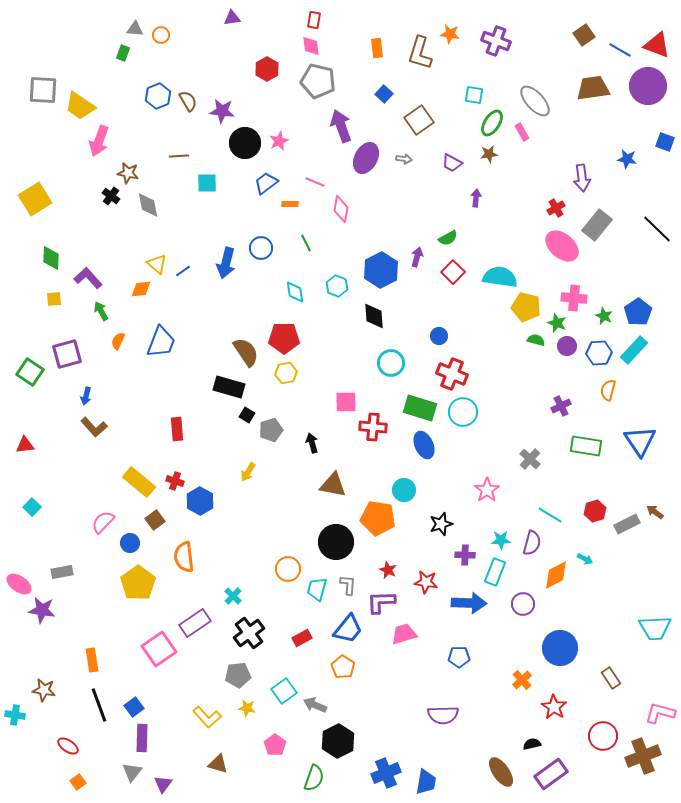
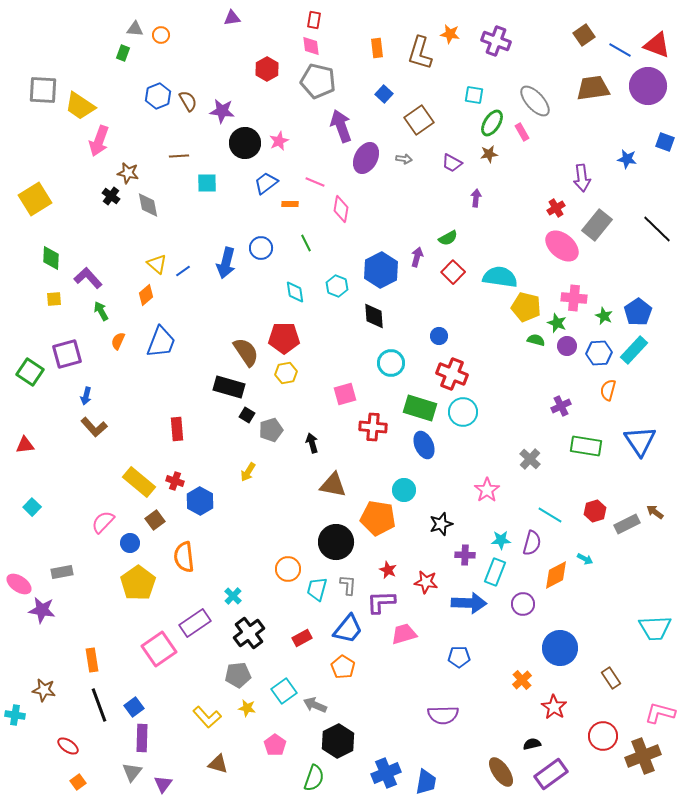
orange diamond at (141, 289): moved 5 px right, 6 px down; rotated 35 degrees counterclockwise
pink square at (346, 402): moved 1 px left, 8 px up; rotated 15 degrees counterclockwise
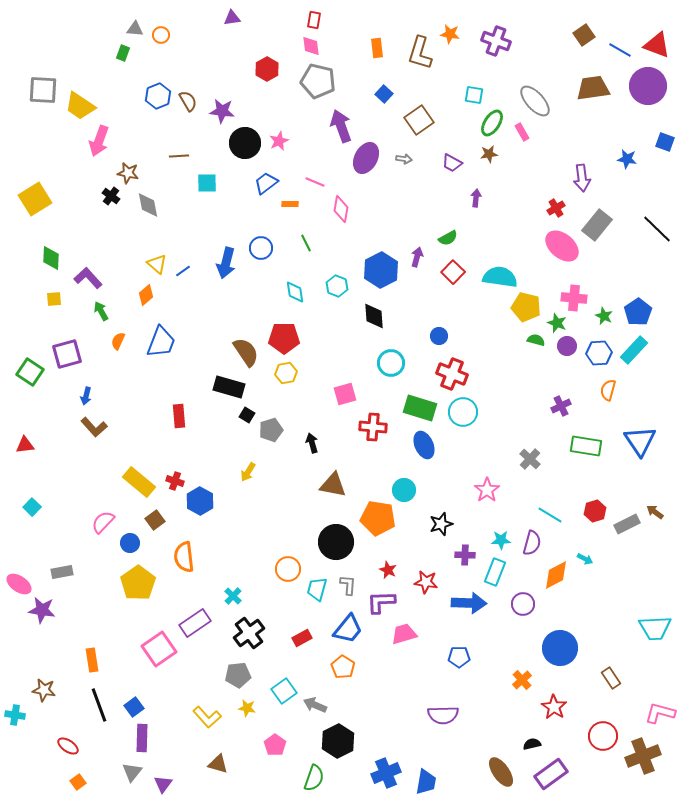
red rectangle at (177, 429): moved 2 px right, 13 px up
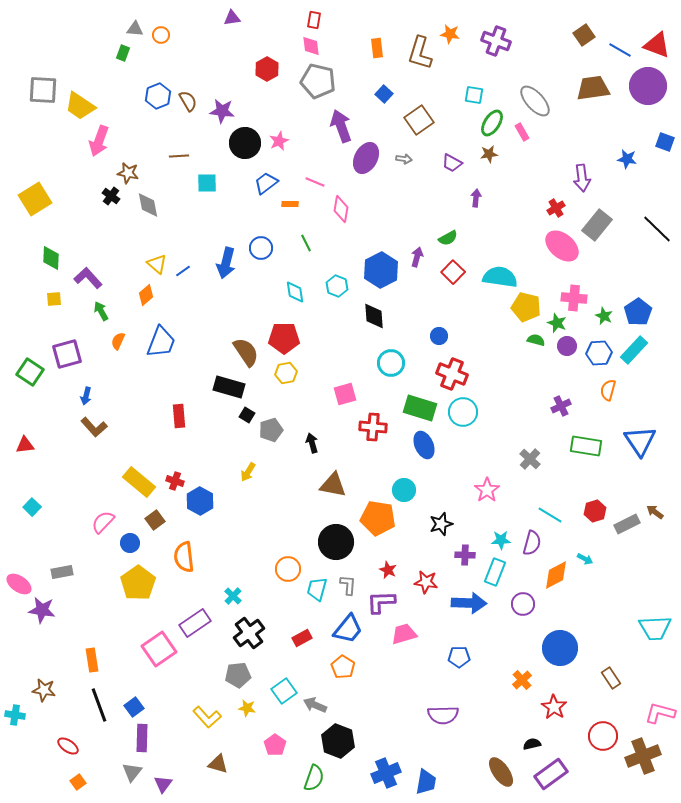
black hexagon at (338, 741): rotated 12 degrees counterclockwise
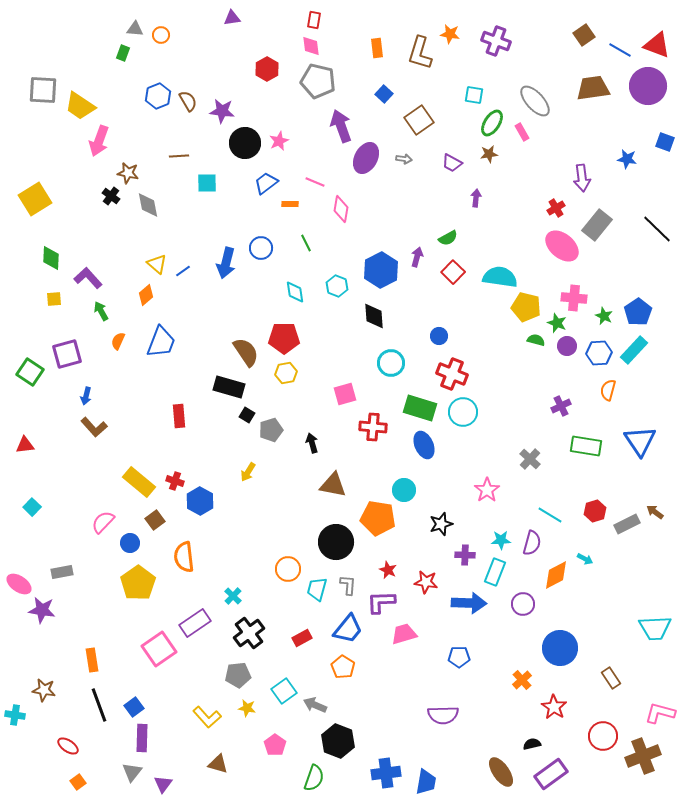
blue cross at (386, 773): rotated 16 degrees clockwise
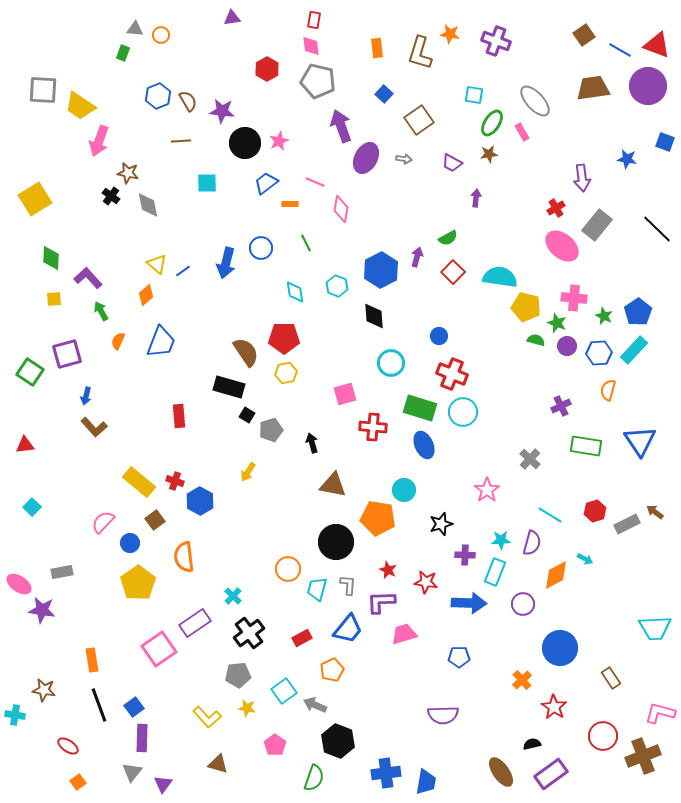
brown line at (179, 156): moved 2 px right, 15 px up
orange pentagon at (343, 667): moved 11 px left, 3 px down; rotated 15 degrees clockwise
